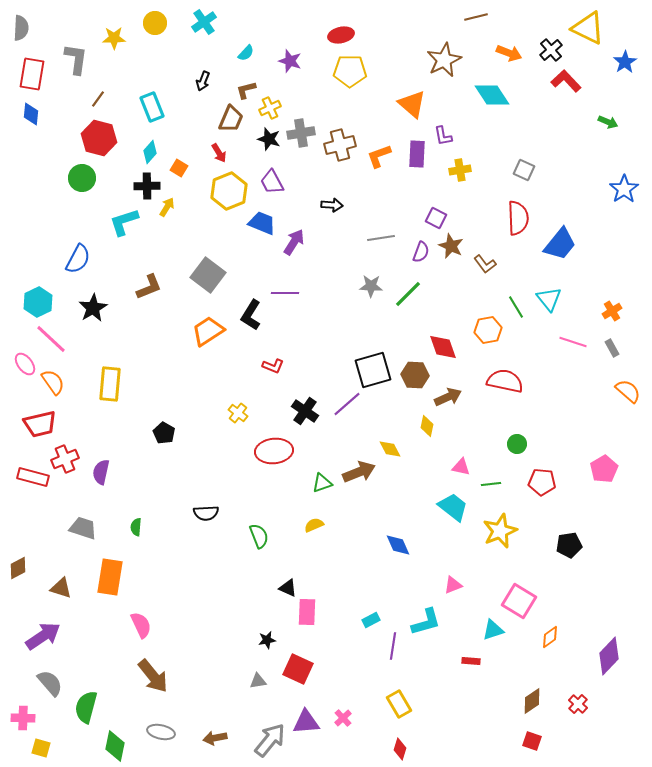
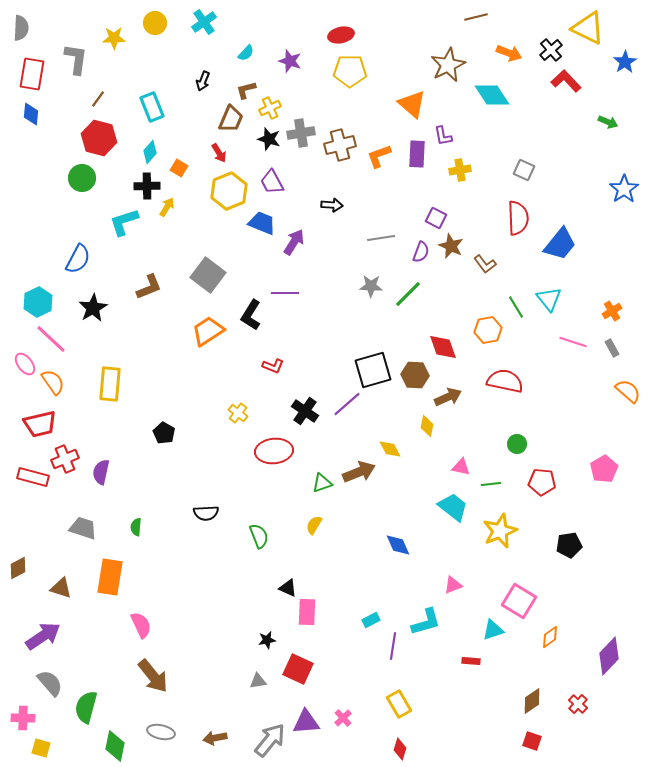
brown star at (444, 60): moved 4 px right, 5 px down
yellow semicircle at (314, 525): rotated 36 degrees counterclockwise
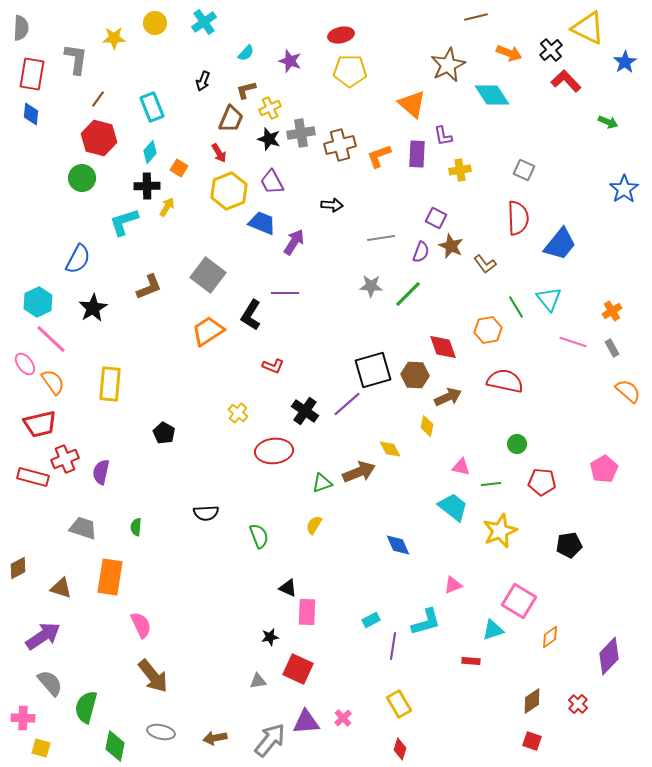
black star at (267, 640): moved 3 px right, 3 px up
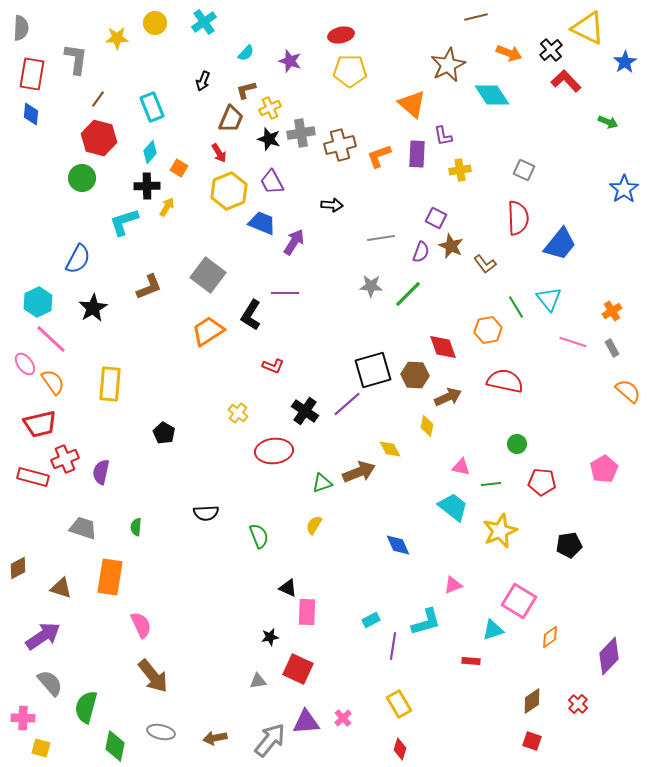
yellow star at (114, 38): moved 3 px right
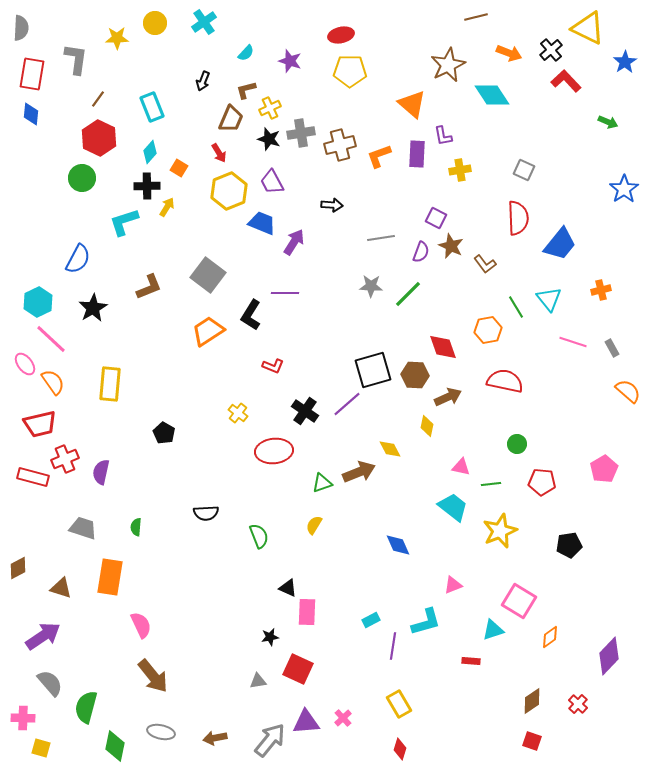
red hexagon at (99, 138): rotated 12 degrees clockwise
orange cross at (612, 311): moved 11 px left, 21 px up; rotated 18 degrees clockwise
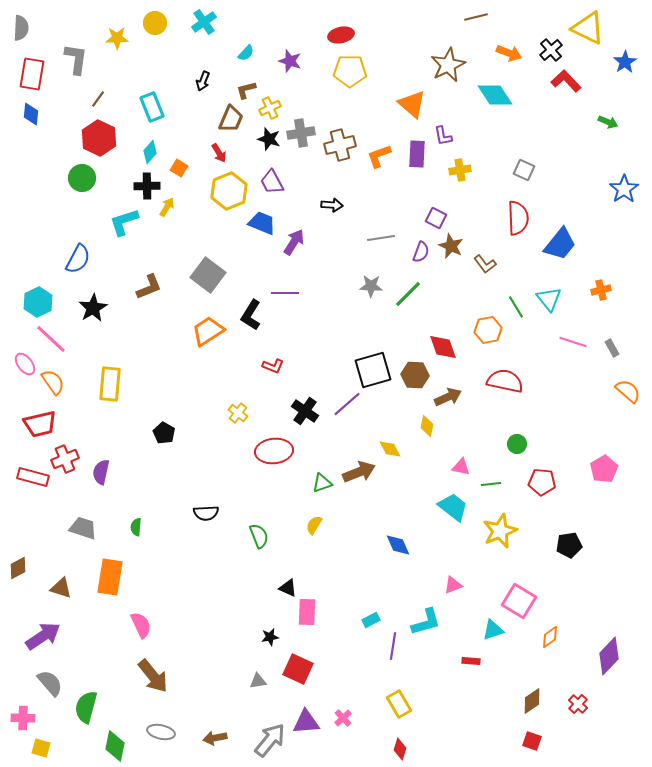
cyan diamond at (492, 95): moved 3 px right
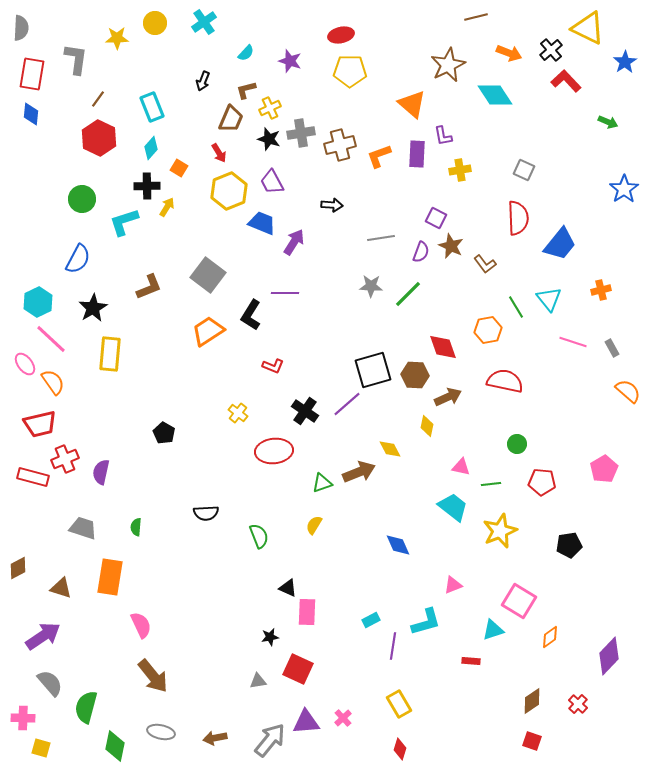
cyan diamond at (150, 152): moved 1 px right, 4 px up
green circle at (82, 178): moved 21 px down
yellow rectangle at (110, 384): moved 30 px up
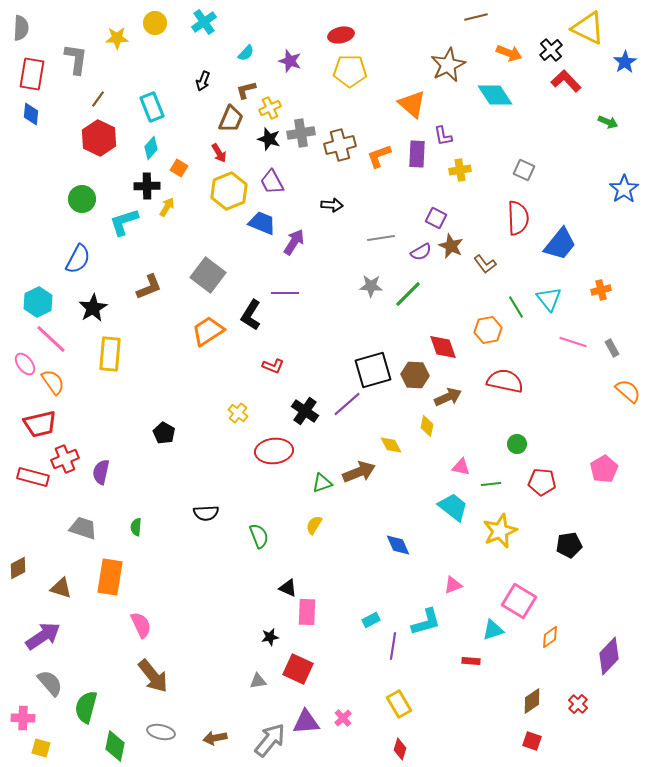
purple semicircle at (421, 252): rotated 40 degrees clockwise
yellow diamond at (390, 449): moved 1 px right, 4 px up
